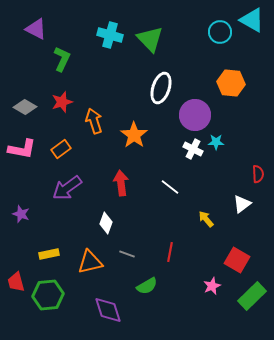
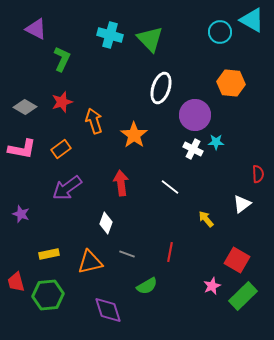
green rectangle: moved 9 px left
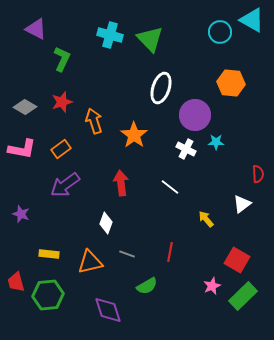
white cross: moved 7 px left
purple arrow: moved 2 px left, 3 px up
yellow rectangle: rotated 18 degrees clockwise
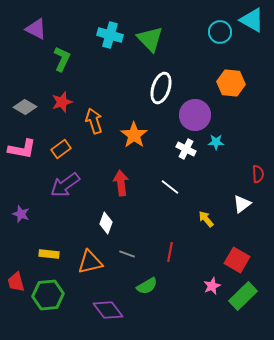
purple diamond: rotated 20 degrees counterclockwise
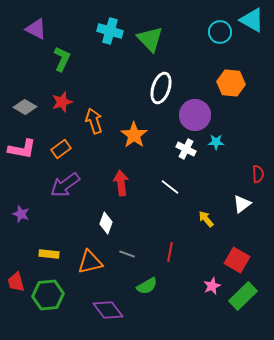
cyan cross: moved 4 px up
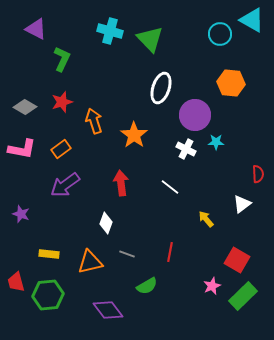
cyan circle: moved 2 px down
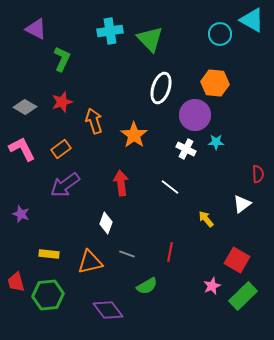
cyan cross: rotated 25 degrees counterclockwise
orange hexagon: moved 16 px left
pink L-shape: rotated 128 degrees counterclockwise
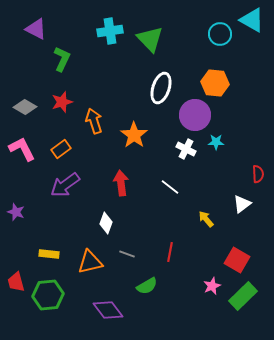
purple star: moved 5 px left, 2 px up
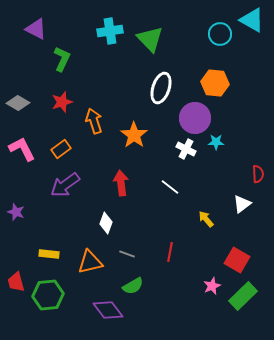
gray diamond: moved 7 px left, 4 px up
purple circle: moved 3 px down
green semicircle: moved 14 px left
